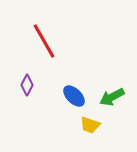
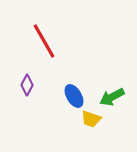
blue ellipse: rotated 15 degrees clockwise
yellow trapezoid: moved 1 px right, 6 px up
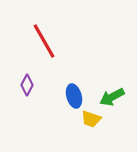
blue ellipse: rotated 15 degrees clockwise
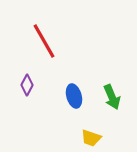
green arrow: rotated 85 degrees counterclockwise
yellow trapezoid: moved 19 px down
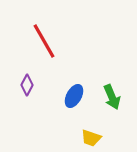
blue ellipse: rotated 45 degrees clockwise
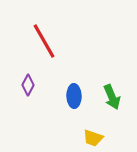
purple diamond: moved 1 px right
blue ellipse: rotated 30 degrees counterclockwise
yellow trapezoid: moved 2 px right
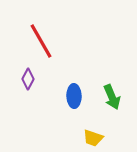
red line: moved 3 px left
purple diamond: moved 6 px up
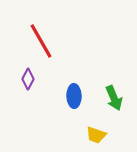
green arrow: moved 2 px right, 1 px down
yellow trapezoid: moved 3 px right, 3 px up
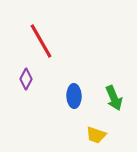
purple diamond: moved 2 px left
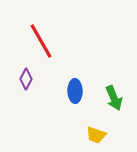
blue ellipse: moved 1 px right, 5 px up
